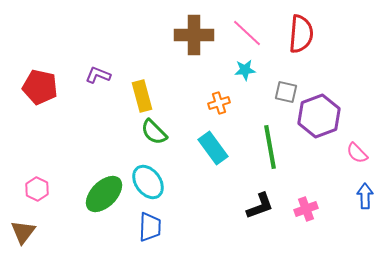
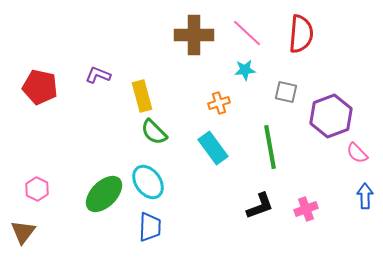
purple hexagon: moved 12 px right
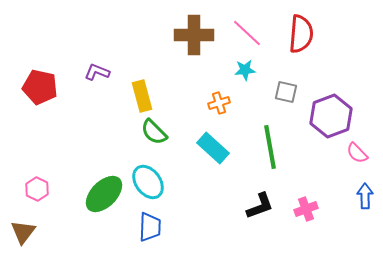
purple L-shape: moved 1 px left, 3 px up
cyan rectangle: rotated 12 degrees counterclockwise
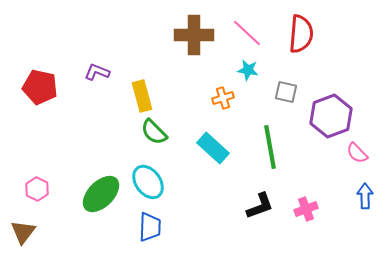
cyan star: moved 3 px right; rotated 15 degrees clockwise
orange cross: moved 4 px right, 5 px up
green ellipse: moved 3 px left
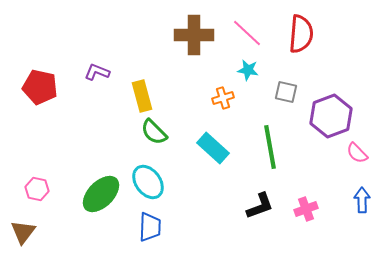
pink hexagon: rotated 15 degrees counterclockwise
blue arrow: moved 3 px left, 4 px down
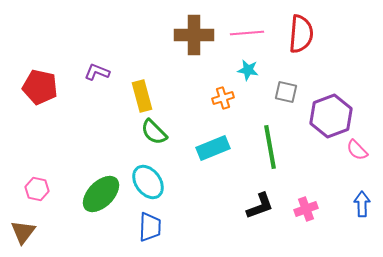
pink line: rotated 48 degrees counterclockwise
cyan rectangle: rotated 64 degrees counterclockwise
pink semicircle: moved 3 px up
blue arrow: moved 4 px down
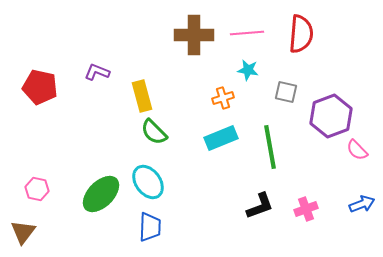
cyan rectangle: moved 8 px right, 10 px up
blue arrow: rotated 70 degrees clockwise
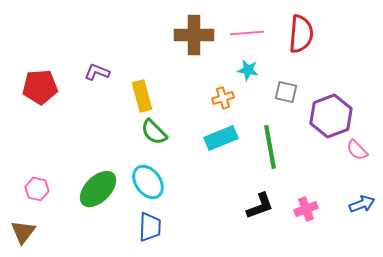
red pentagon: rotated 16 degrees counterclockwise
green ellipse: moved 3 px left, 5 px up
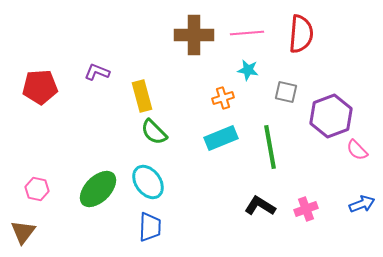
black L-shape: rotated 128 degrees counterclockwise
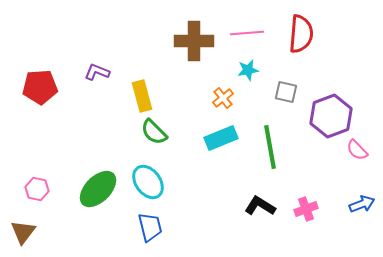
brown cross: moved 6 px down
cyan star: rotated 20 degrees counterclockwise
orange cross: rotated 20 degrees counterclockwise
blue trapezoid: rotated 16 degrees counterclockwise
